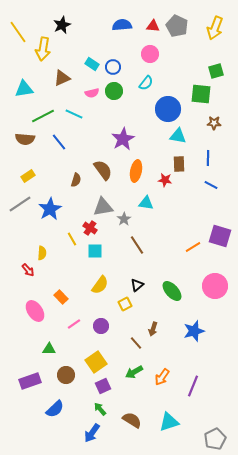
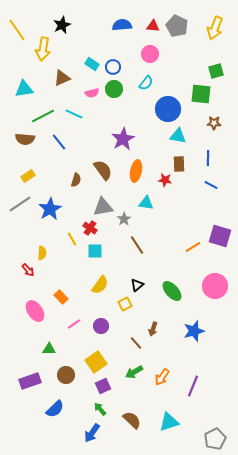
yellow line at (18, 32): moved 1 px left, 2 px up
green circle at (114, 91): moved 2 px up
brown semicircle at (132, 420): rotated 12 degrees clockwise
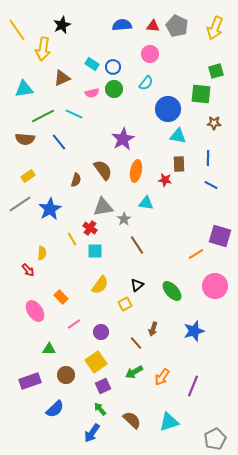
orange line at (193, 247): moved 3 px right, 7 px down
purple circle at (101, 326): moved 6 px down
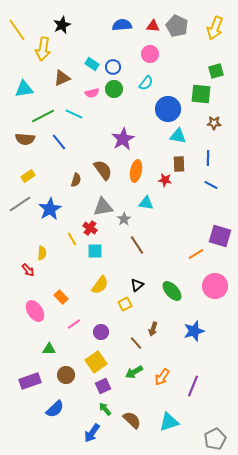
green arrow at (100, 409): moved 5 px right
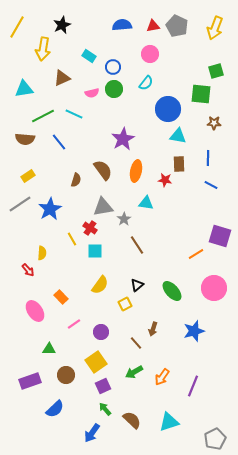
red triangle at (153, 26): rotated 16 degrees counterclockwise
yellow line at (17, 30): moved 3 px up; rotated 65 degrees clockwise
cyan rectangle at (92, 64): moved 3 px left, 8 px up
pink circle at (215, 286): moved 1 px left, 2 px down
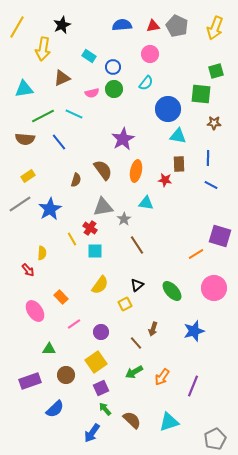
purple square at (103, 386): moved 2 px left, 2 px down
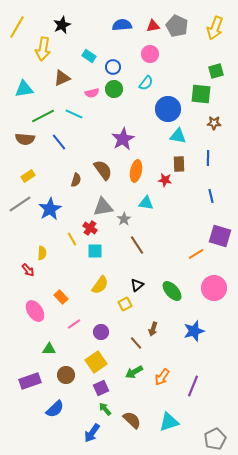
blue line at (211, 185): moved 11 px down; rotated 48 degrees clockwise
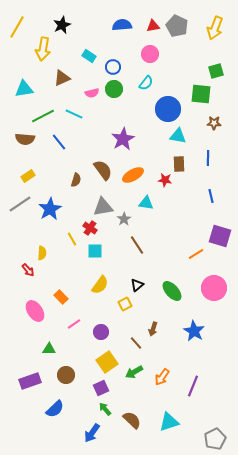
orange ellipse at (136, 171): moved 3 px left, 4 px down; rotated 50 degrees clockwise
blue star at (194, 331): rotated 25 degrees counterclockwise
yellow square at (96, 362): moved 11 px right
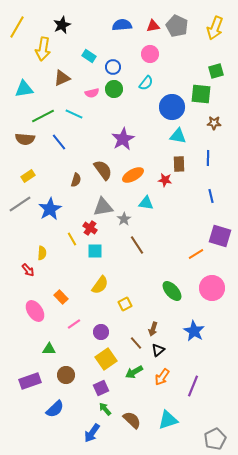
blue circle at (168, 109): moved 4 px right, 2 px up
black triangle at (137, 285): moved 21 px right, 65 px down
pink circle at (214, 288): moved 2 px left
yellow square at (107, 362): moved 1 px left, 3 px up
cyan triangle at (169, 422): moved 1 px left, 2 px up
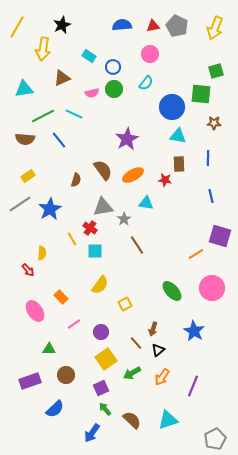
purple star at (123, 139): moved 4 px right
blue line at (59, 142): moved 2 px up
green arrow at (134, 372): moved 2 px left, 1 px down
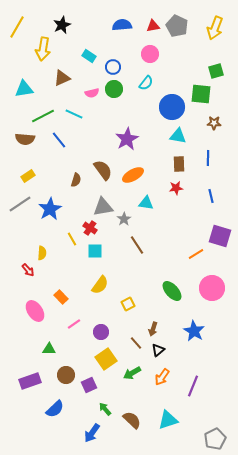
red star at (165, 180): moved 11 px right, 8 px down; rotated 16 degrees counterclockwise
yellow square at (125, 304): moved 3 px right
purple square at (101, 388): moved 12 px left, 3 px up
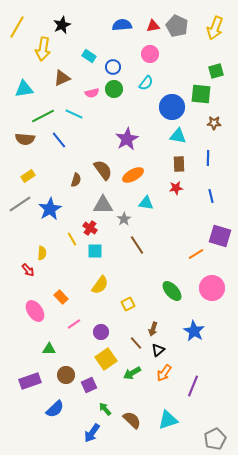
gray triangle at (103, 207): moved 2 px up; rotated 10 degrees clockwise
orange arrow at (162, 377): moved 2 px right, 4 px up
